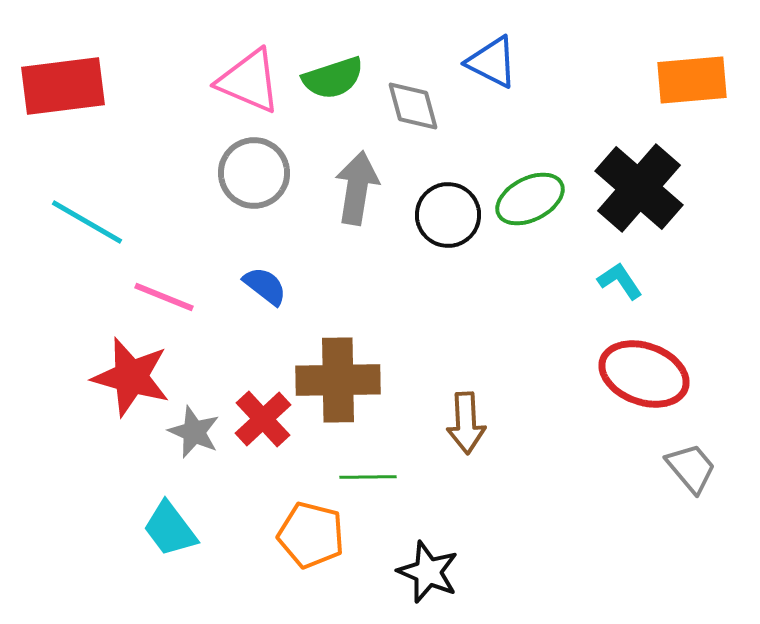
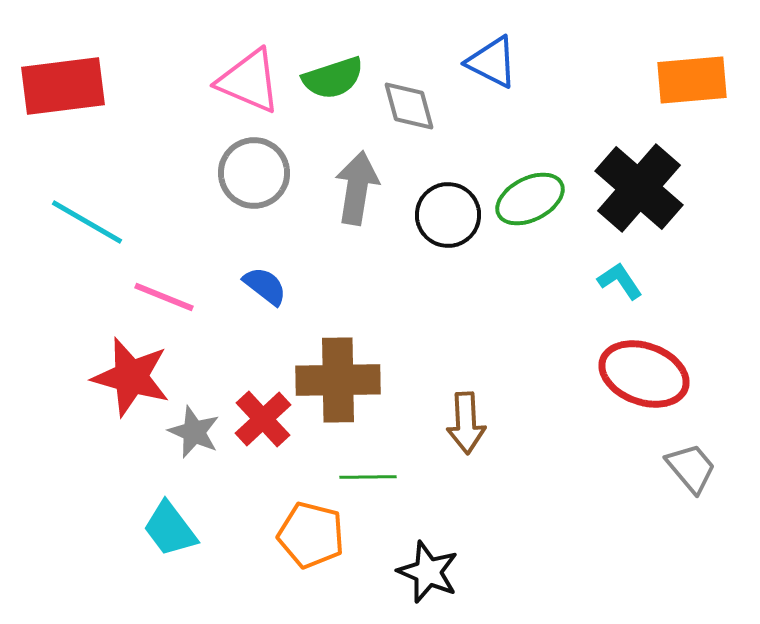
gray diamond: moved 4 px left
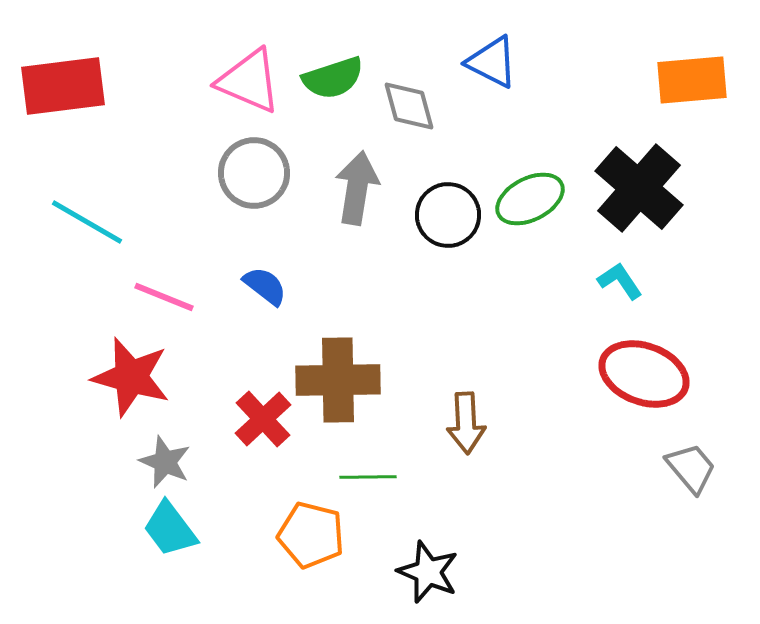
gray star: moved 29 px left, 30 px down
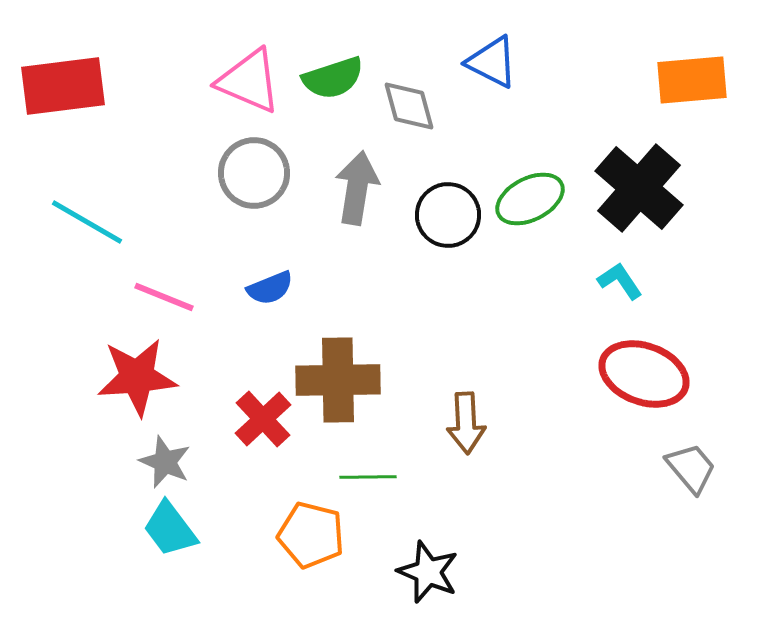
blue semicircle: moved 5 px right, 2 px down; rotated 120 degrees clockwise
red star: moved 6 px right; rotated 20 degrees counterclockwise
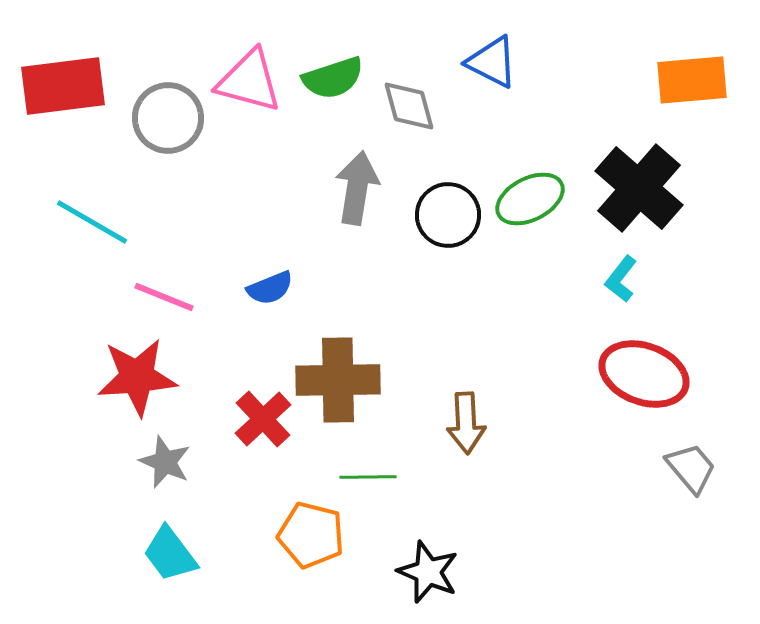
pink triangle: rotated 8 degrees counterclockwise
gray circle: moved 86 px left, 55 px up
cyan line: moved 5 px right
cyan L-shape: moved 1 px right, 2 px up; rotated 108 degrees counterclockwise
cyan trapezoid: moved 25 px down
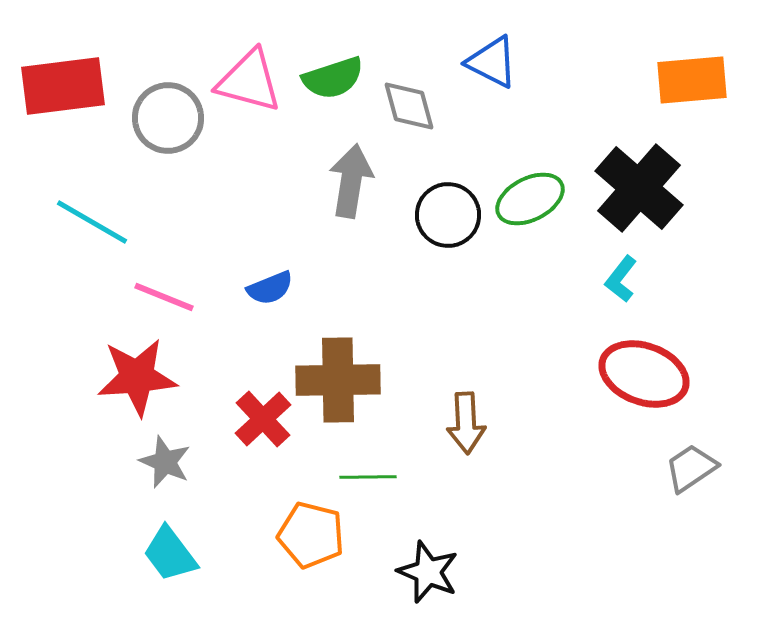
gray arrow: moved 6 px left, 7 px up
gray trapezoid: rotated 84 degrees counterclockwise
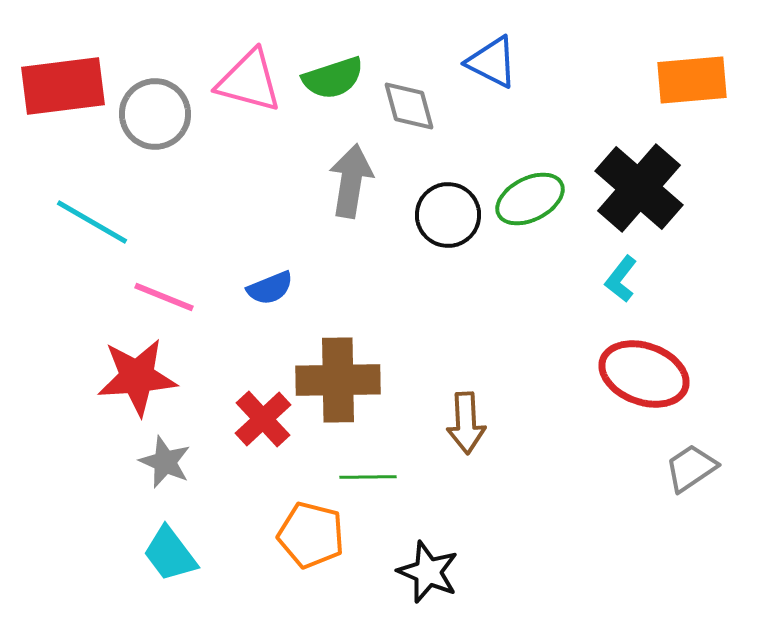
gray circle: moved 13 px left, 4 px up
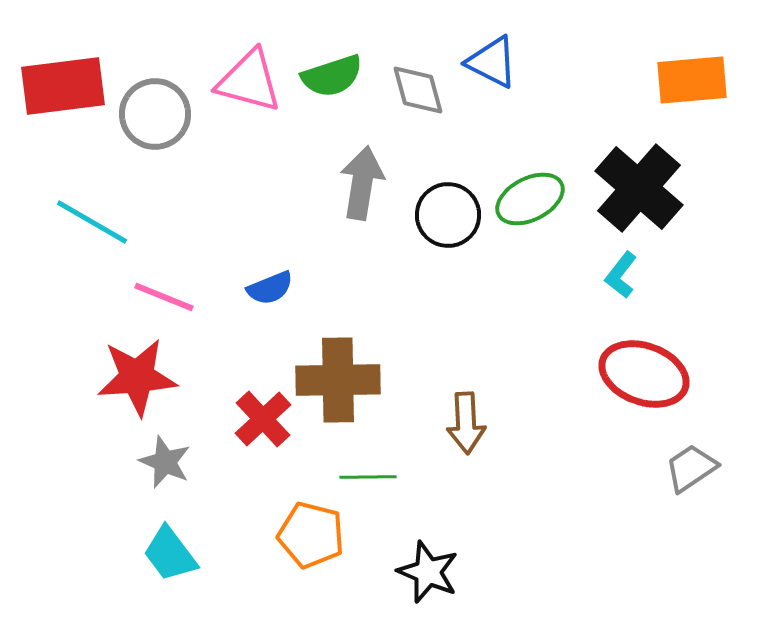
green semicircle: moved 1 px left, 2 px up
gray diamond: moved 9 px right, 16 px up
gray arrow: moved 11 px right, 2 px down
cyan L-shape: moved 4 px up
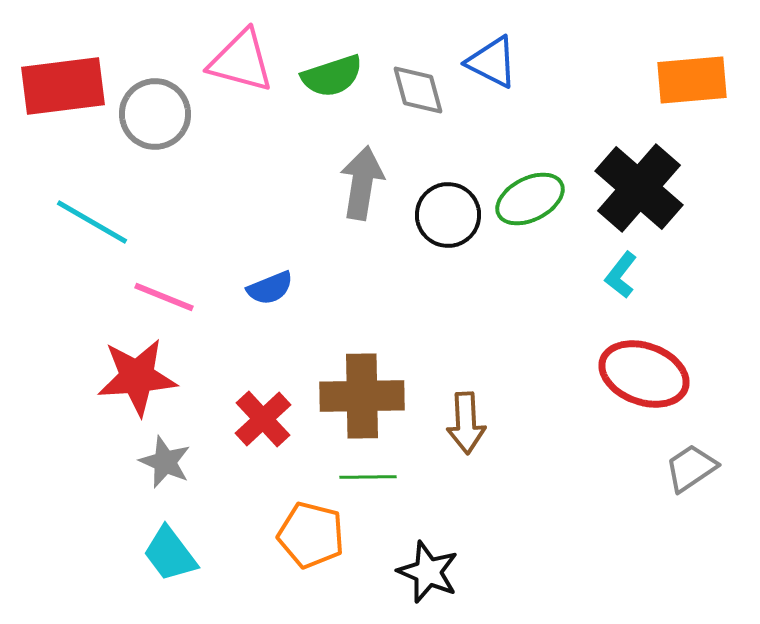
pink triangle: moved 8 px left, 20 px up
brown cross: moved 24 px right, 16 px down
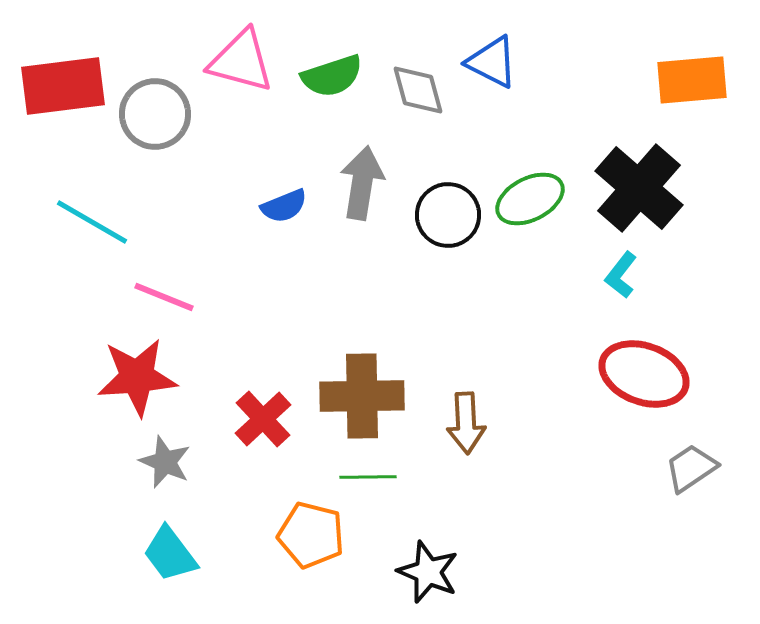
blue semicircle: moved 14 px right, 82 px up
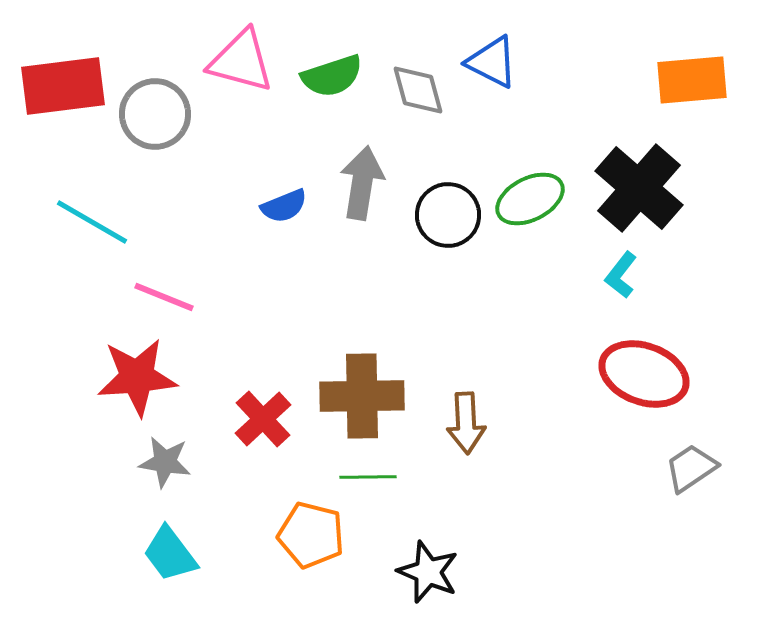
gray star: rotated 14 degrees counterclockwise
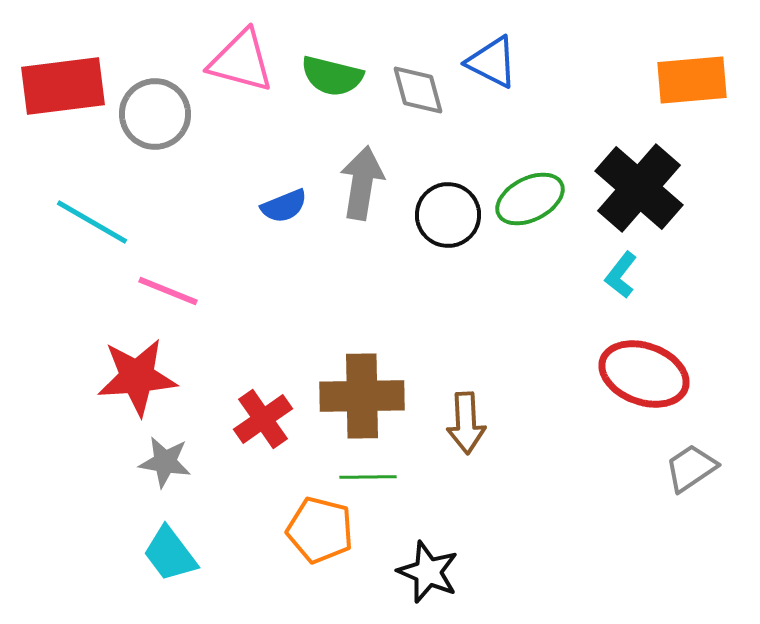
green semicircle: rotated 32 degrees clockwise
pink line: moved 4 px right, 6 px up
red cross: rotated 8 degrees clockwise
orange pentagon: moved 9 px right, 5 px up
